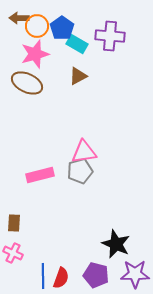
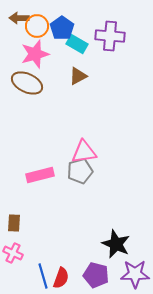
blue line: rotated 15 degrees counterclockwise
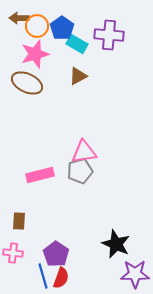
purple cross: moved 1 px left, 1 px up
brown rectangle: moved 5 px right, 2 px up
pink cross: rotated 18 degrees counterclockwise
purple pentagon: moved 40 px left, 21 px up; rotated 20 degrees clockwise
